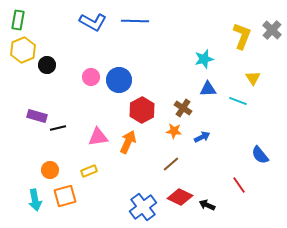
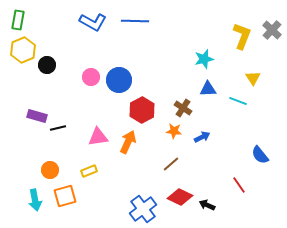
blue cross: moved 2 px down
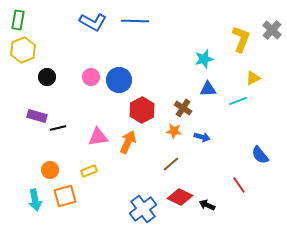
yellow L-shape: moved 1 px left, 3 px down
black circle: moved 12 px down
yellow triangle: rotated 35 degrees clockwise
cyan line: rotated 42 degrees counterclockwise
blue arrow: rotated 42 degrees clockwise
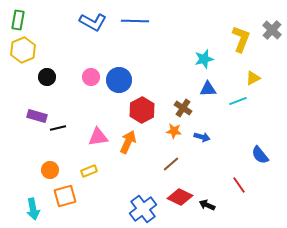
cyan arrow: moved 2 px left, 9 px down
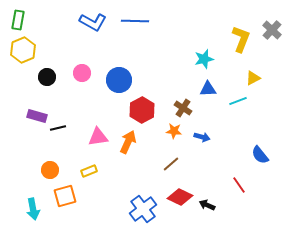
pink circle: moved 9 px left, 4 px up
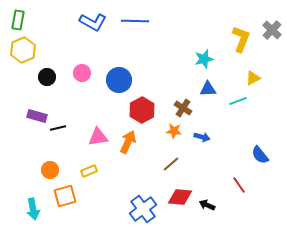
red diamond: rotated 20 degrees counterclockwise
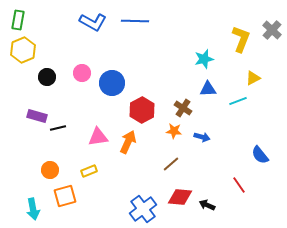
blue circle: moved 7 px left, 3 px down
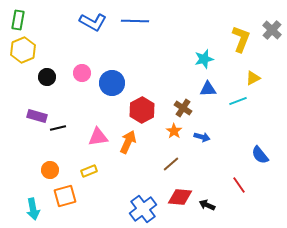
orange star: rotated 28 degrees clockwise
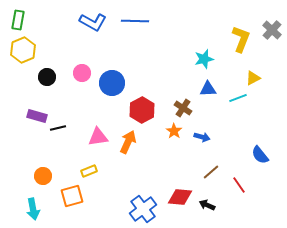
cyan line: moved 3 px up
brown line: moved 40 px right, 8 px down
orange circle: moved 7 px left, 6 px down
orange square: moved 7 px right
